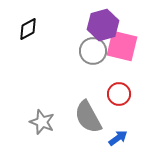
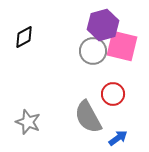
black diamond: moved 4 px left, 8 px down
red circle: moved 6 px left
gray star: moved 14 px left
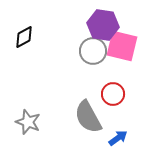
purple hexagon: rotated 24 degrees clockwise
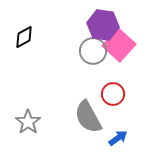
pink square: moved 3 px left, 1 px up; rotated 28 degrees clockwise
gray star: rotated 15 degrees clockwise
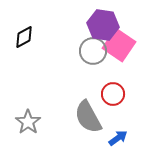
pink square: rotated 8 degrees counterclockwise
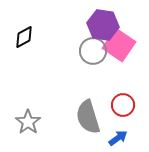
red circle: moved 10 px right, 11 px down
gray semicircle: rotated 12 degrees clockwise
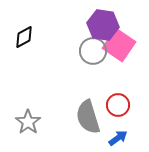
red circle: moved 5 px left
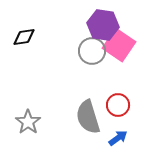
black diamond: rotated 20 degrees clockwise
gray circle: moved 1 px left
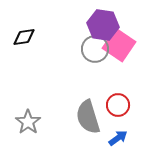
gray circle: moved 3 px right, 2 px up
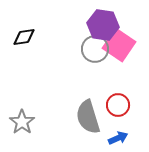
gray star: moved 6 px left
blue arrow: rotated 12 degrees clockwise
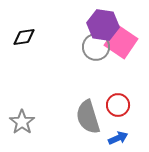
pink square: moved 2 px right, 3 px up
gray circle: moved 1 px right, 2 px up
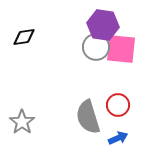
pink square: moved 7 px down; rotated 28 degrees counterclockwise
